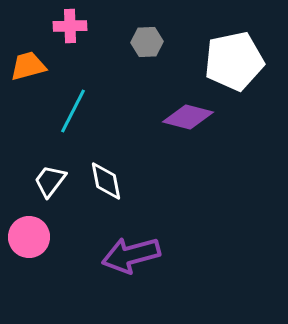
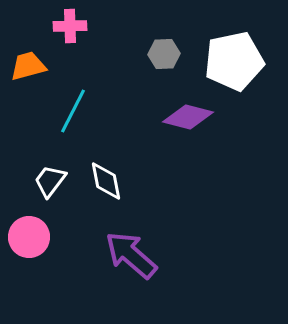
gray hexagon: moved 17 px right, 12 px down
purple arrow: rotated 56 degrees clockwise
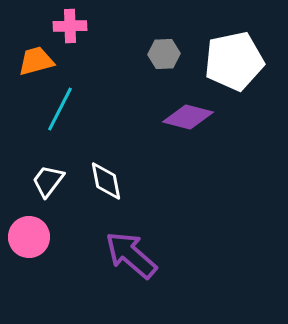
orange trapezoid: moved 8 px right, 5 px up
cyan line: moved 13 px left, 2 px up
white trapezoid: moved 2 px left
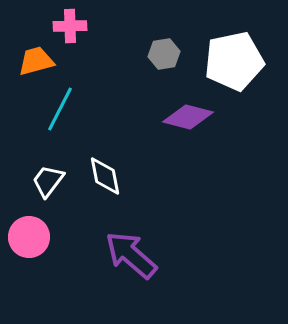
gray hexagon: rotated 8 degrees counterclockwise
white diamond: moved 1 px left, 5 px up
